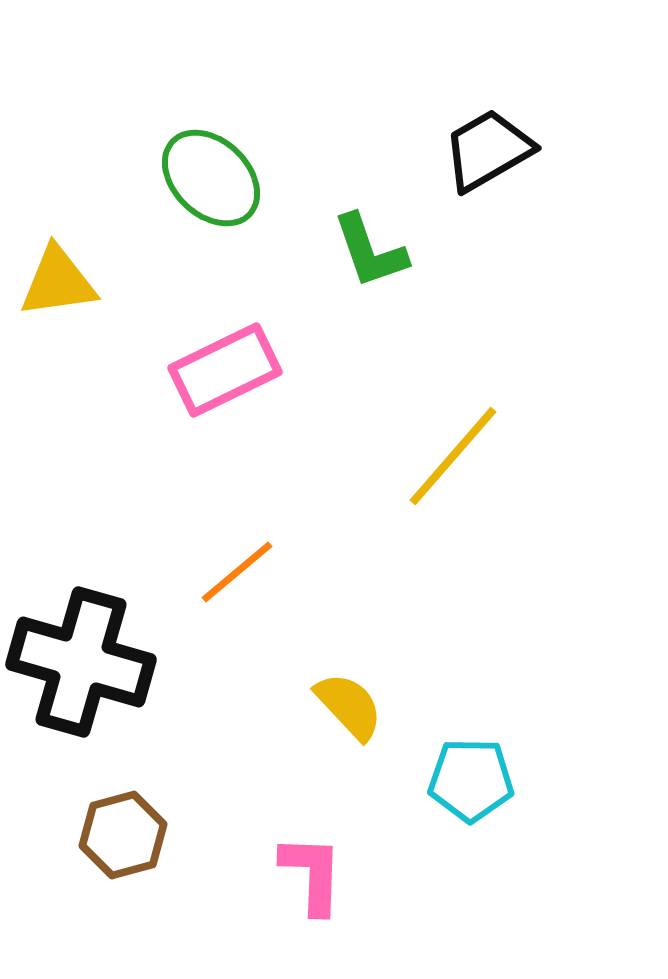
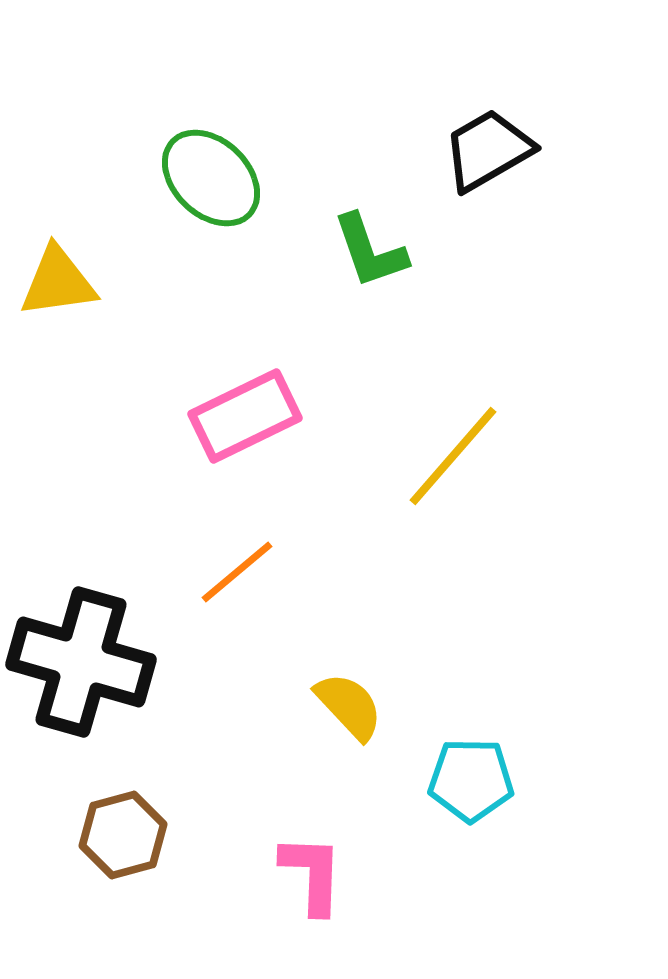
pink rectangle: moved 20 px right, 46 px down
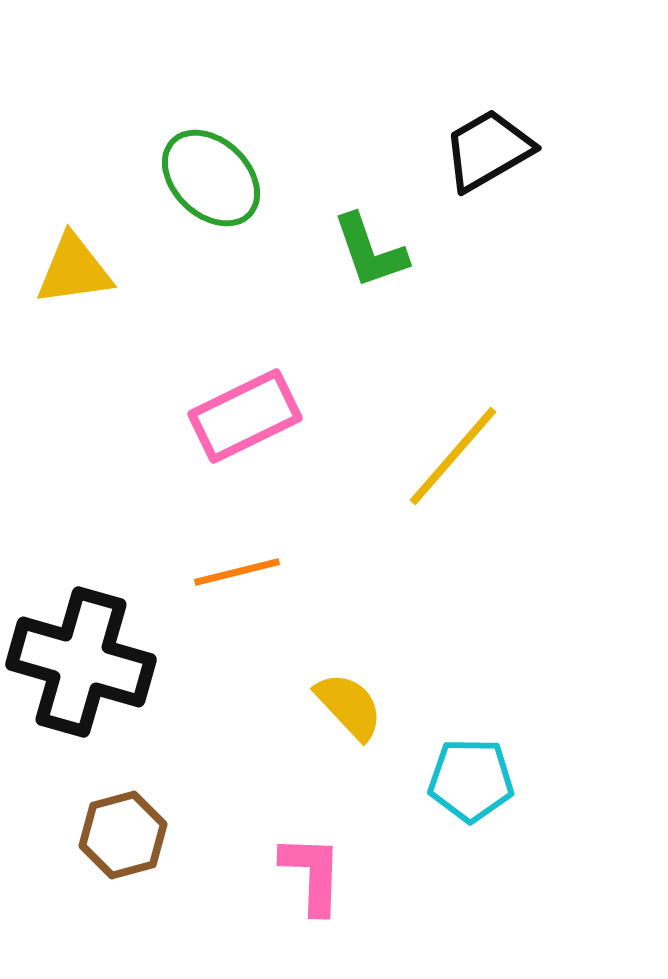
yellow triangle: moved 16 px right, 12 px up
orange line: rotated 26 degrees clockwise
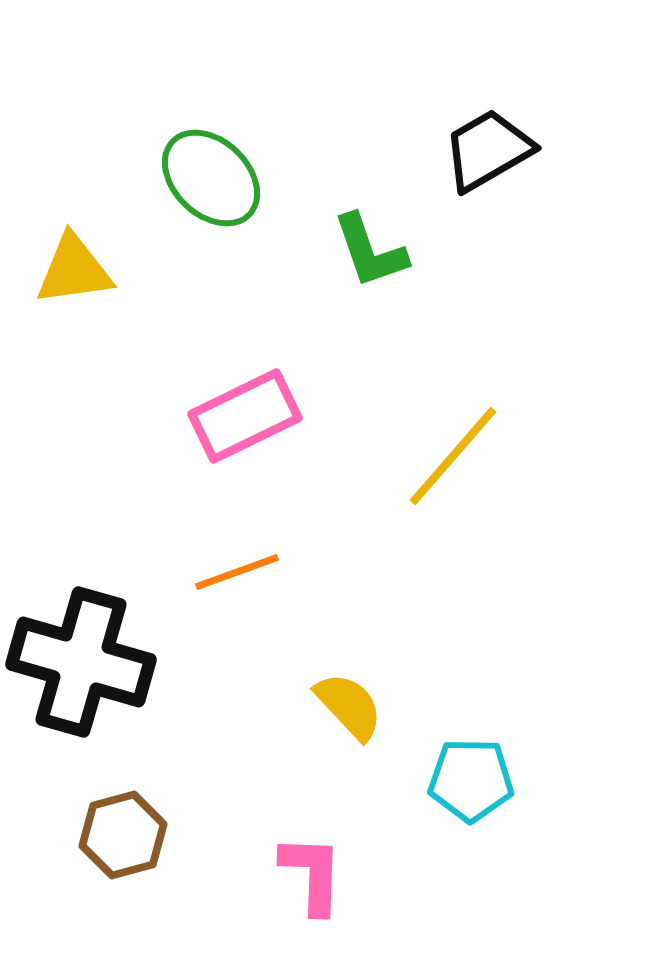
orange line: rotated 6 degrees counterclockwise
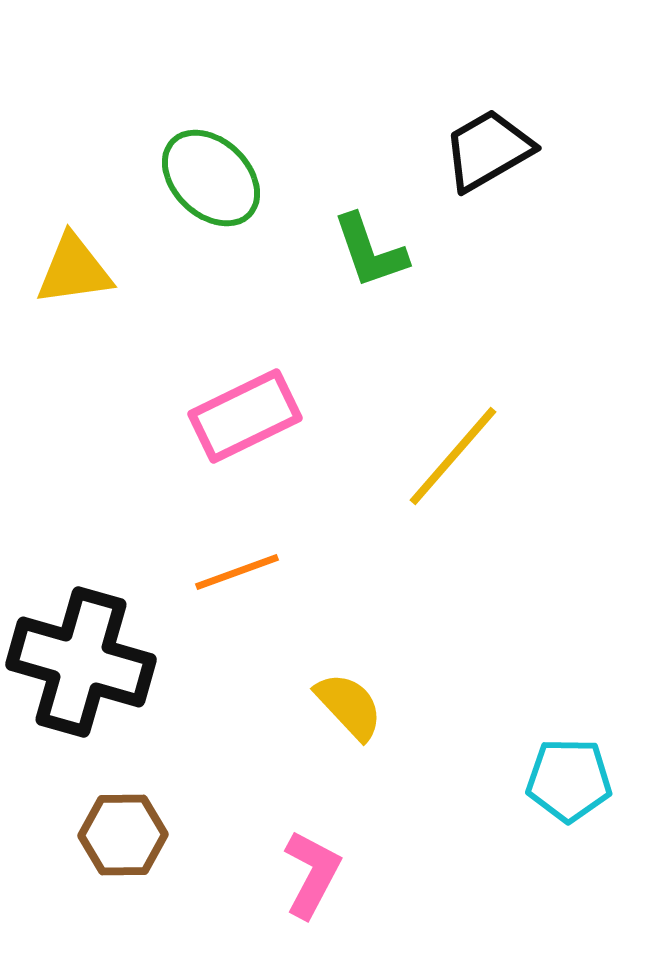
cyan pentagon: moved 98 px right
brown hexagon: rotated 14 degrees clockwise
pink L-shape: rotated 26 degrees clockwise
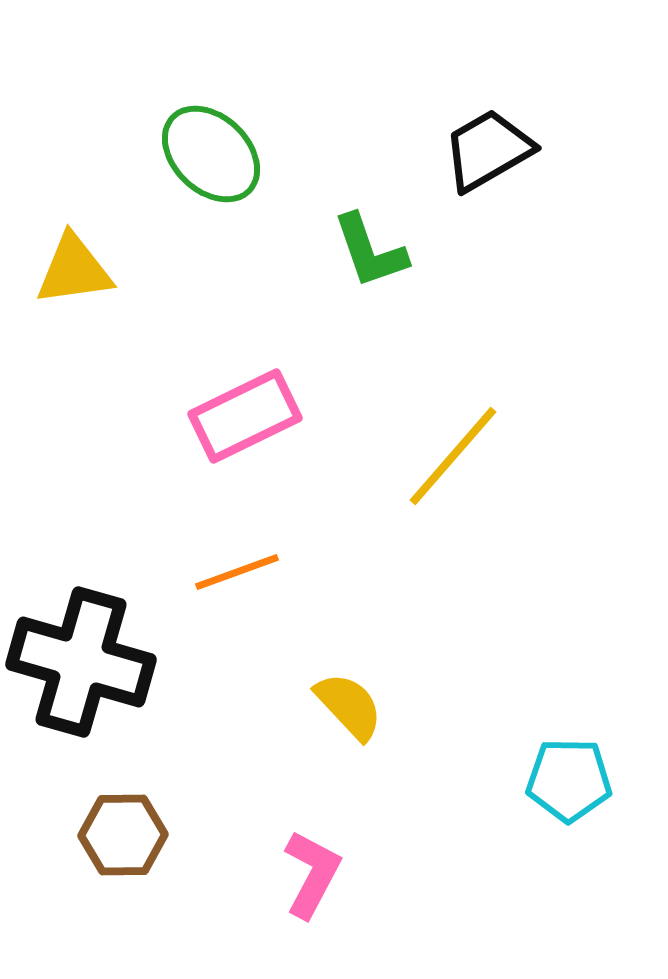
green ellipse: moved 24 px up
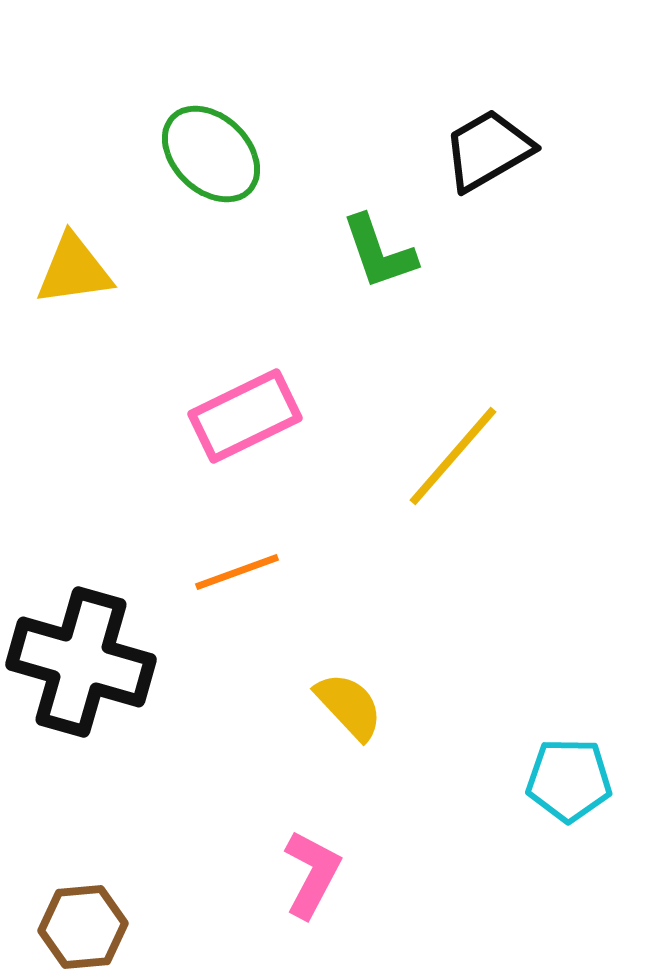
green L-shape: moved 9 px right, 1 px down
brown hexagon: moved 40 px left, 92 px down; rotated 4 degrees counterclockwise
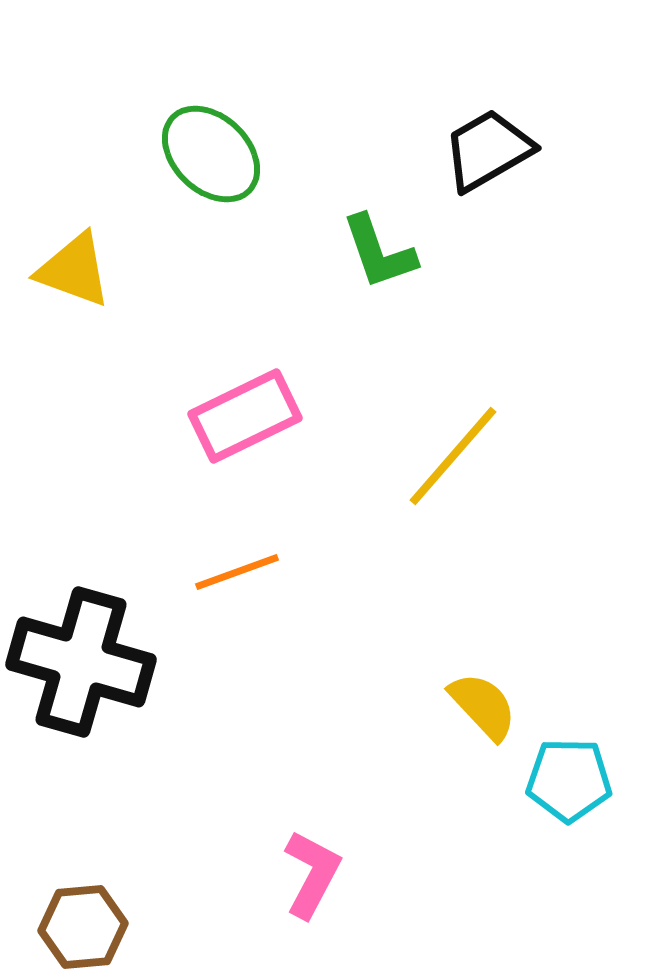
yellow triangle: rotated 28 degrees clockwise
yellow semicircle: moved 134 px right
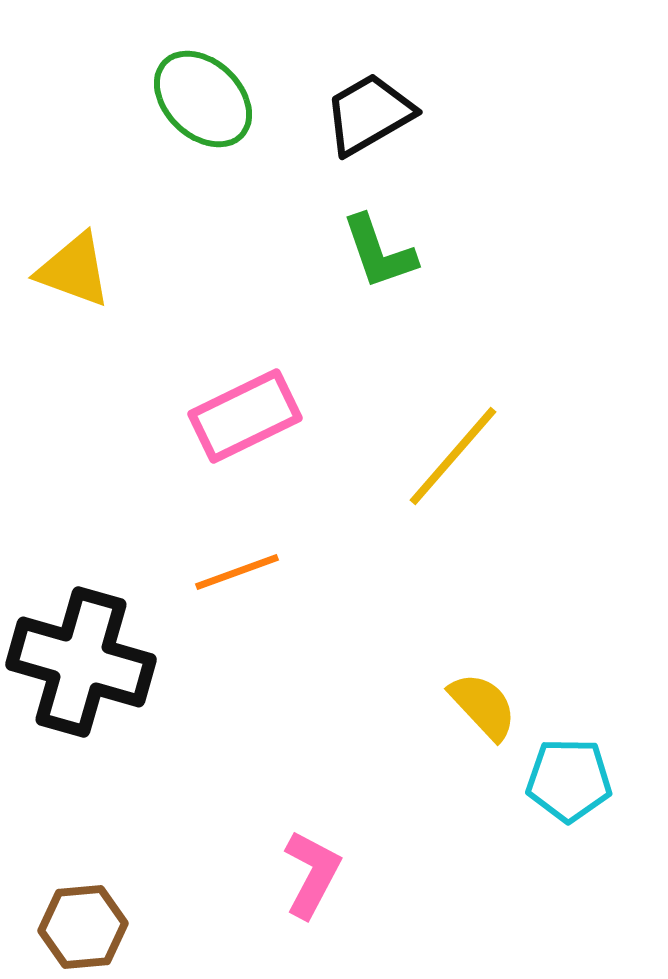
black trapezoid: moved 119 px left, 36 px up
green ellipse: moved 8 px left, 55 px up
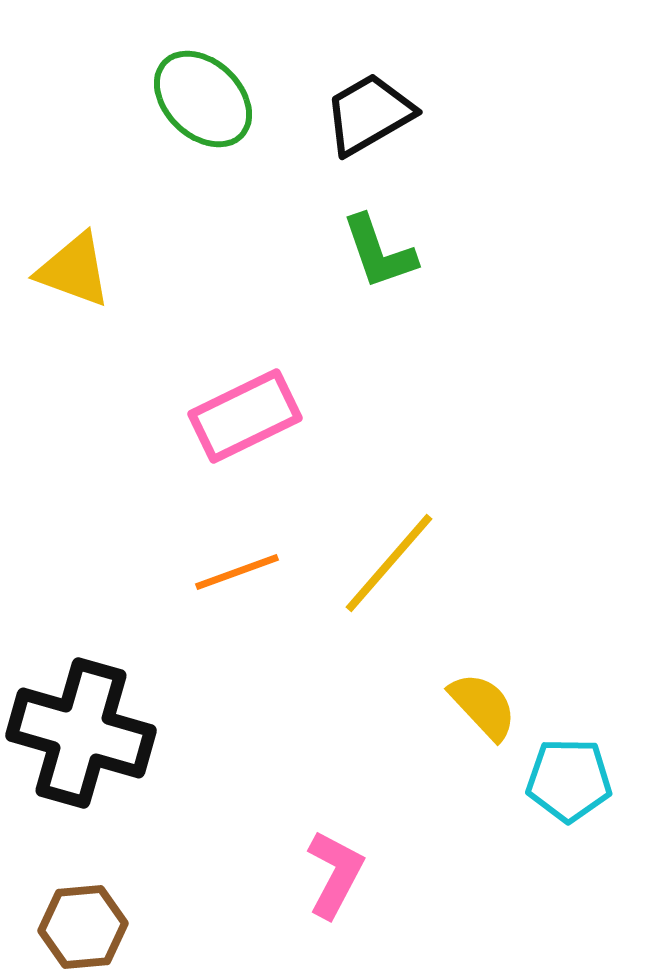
yellow line: moved 64 px left, 107 px down
black cross: moved 71 px down
pink L-shape: moved 23 px right
